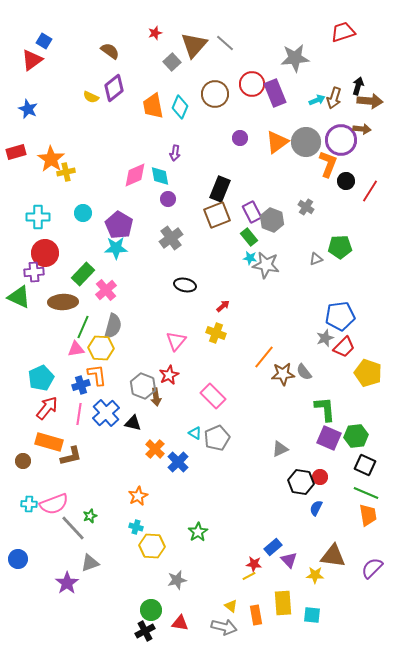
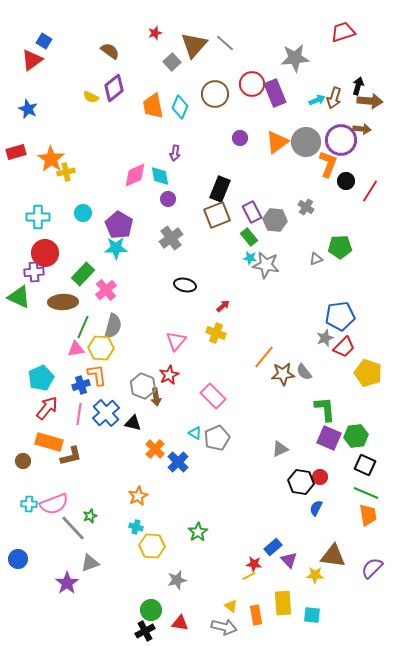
gray hexagon at (272, 220): moved 3 px right; rotated 15 degrees counterclockwise
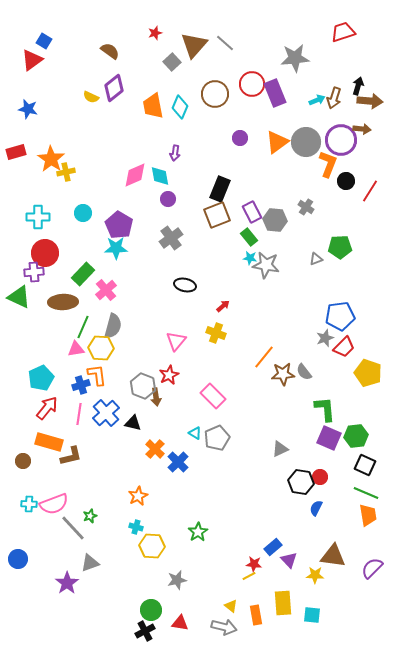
blue star at (28, 109): rotated 12 degrees counterclockwise
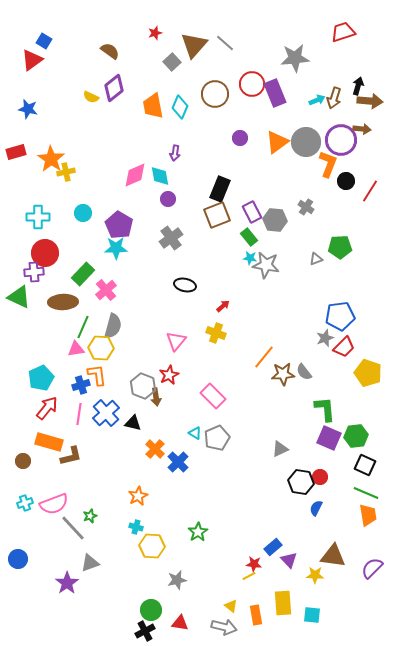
cyan cross at (29, 504): moved 4 px left, 1 px up; rotated 21 degrees counterclockwise
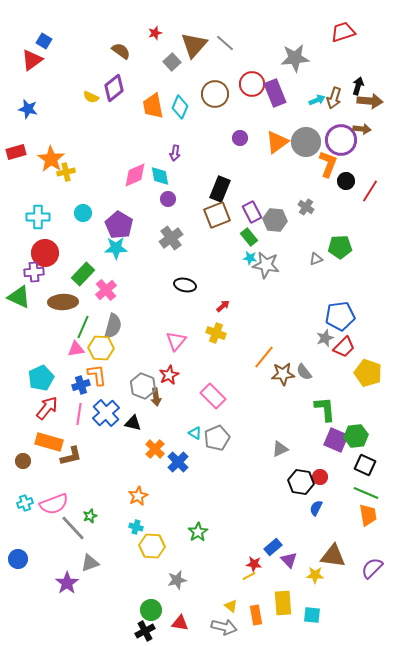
brown semicircle at (110, 51): moved 11 px right
purple square at (329, 438): moved 7 px right, 2 px down
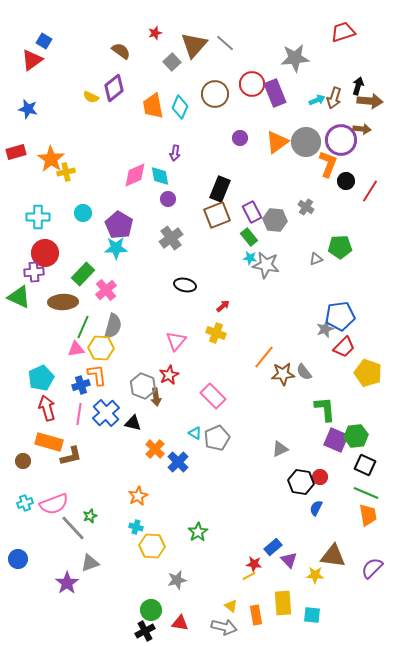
gray star at (325, 338): moved 9 px up
red arrow at (47, 408): rotated 55 degrees counterclockwise
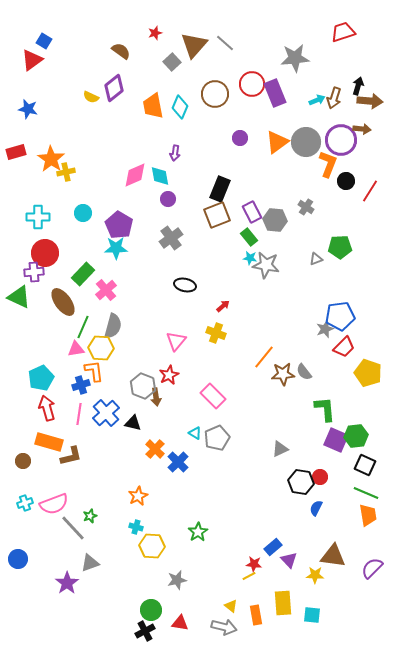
brown ellipse at (63, 302): rotated 56 degrees clockwise
orange L-shape at (97, 375): moved 3 px left, 4 px up
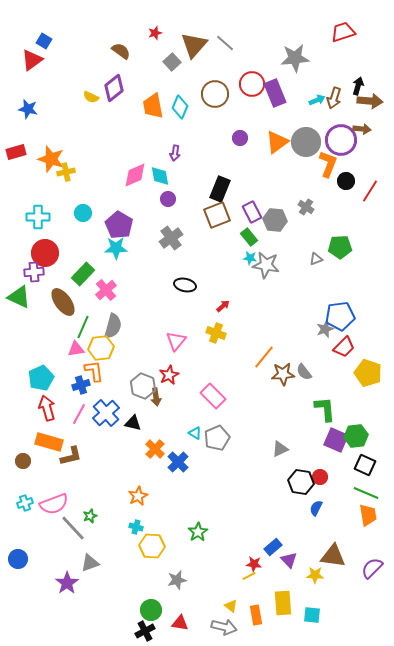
orange star at (51, 159): rotated 16 degrees counterclockwise
yellow hexagon at (101, 348): rotated 10 degrees counterclockwise
pink line at (79, 414): rotated 20 degrees clockwise
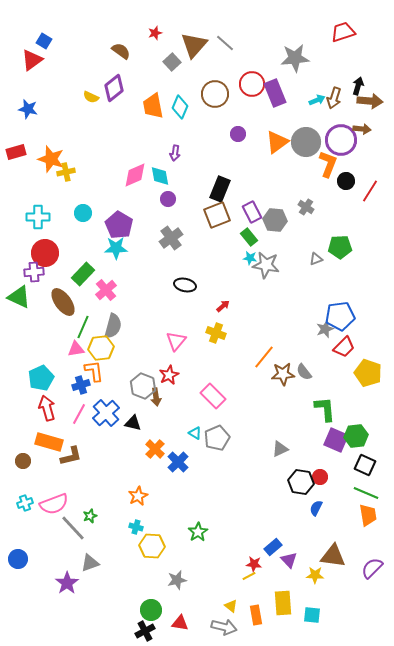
purple circle at (240, 138): moved 2 px left, 4 px up
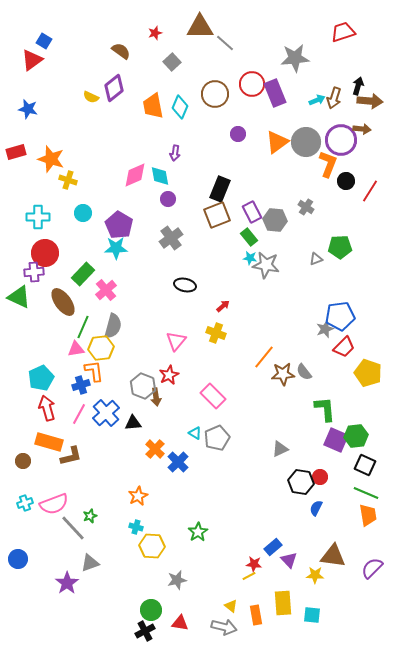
brown triangle at (194, 45): moved 6 px right, 18 px up; rotated 48 degrees clockwise
yellow cross at (66, 172): moved 2 px right, 8 px down; rotated 30 degrees clockwise
black triangle at (133, 423): rotated 18 degrees counterclockwise
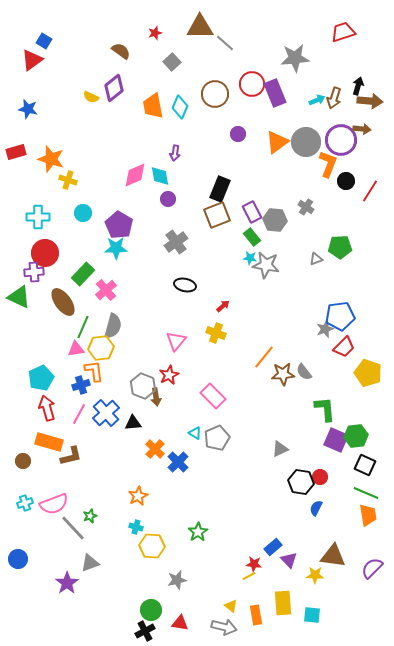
green rectangle at (249, 237): moved 3 px right
gray cross at (171, 238): moved 5 px right, 4 px down
